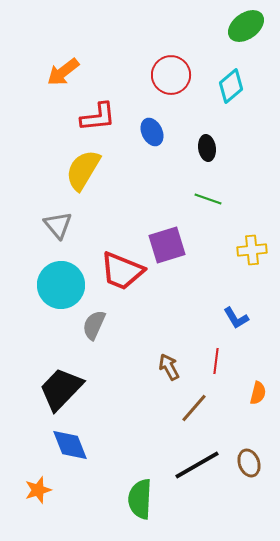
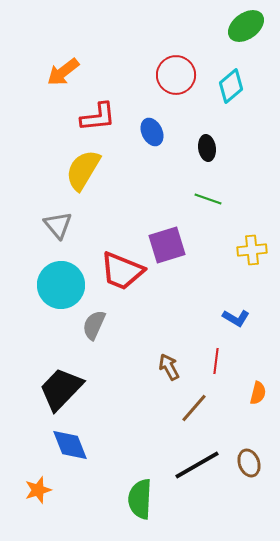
red circle: moved 5 px right
blue L-shape: rotated 28 degrees counterclockwise
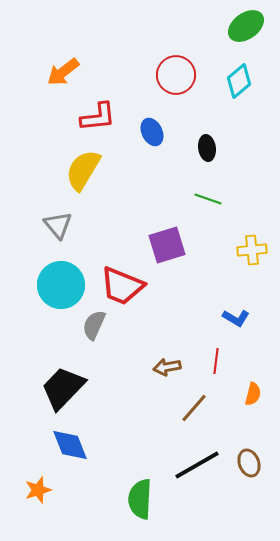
cyan diamond: moved 8 px right, 5 px up
red trapezoid: moved 15 px down
brown arrow: moved 2 px left; rotated 72 degrees counterclockwise
black trapezoid: moved 2 px right, 1 px up
orange semicircle: moved 5 px left, 1 px down
